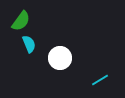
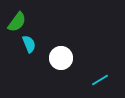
green semicircle: moved 4 px left, 1 px down
white circle: moved 1 px right
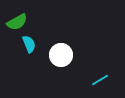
green semicircle: rotated 25 degrees clockwise
white circle: moved 3 px up
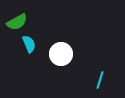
white circle: moved 1 px up
cyan line: rotated 42 degrees counterclockwise
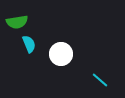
green semicircle: rotated 20 degrees clockwise
cyan line: rotated 66 degrees counterclockwise
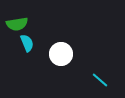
green semicircle: moved 2 px down
cyan semicircle: moved 2 px left, 1 px up
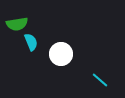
cyan semicircle: moved 4 px right, 1 px up
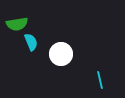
cyan line: rotated 36 degrees clockwise
